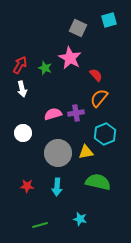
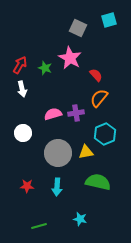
green line: moved 1 px left, 1 px down
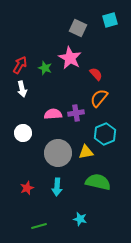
cyan square: moved 1 px right
red semicircle: moved 1 px up
pink semicircle: rotated 12 degrees clockwise
red star: moved 2 px down; rotated 24 degrees counterclockwise
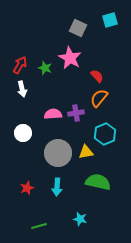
red semicircle: moved 1 px right, 2 px down
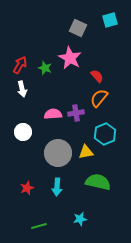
white circle: moved 1 px up
cyan star: rotated 24 degrees counterclockwise
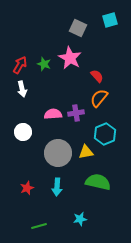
green star: moved 1 px left, 4 px up
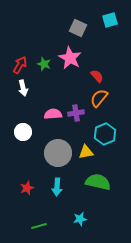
white arrow: moved 1 px right, 1 px up
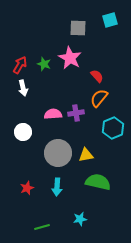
gray square: rotated 24 degrees counterclockwise
cyan hexagon: moved 8 px right, 6 px up
yellow triangle: moved 3 px down
green line: moved 3 px right, 1 px down
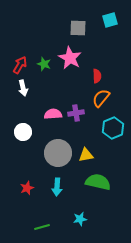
red semicircle: rotated 40 degrees clockwise
orange semicircle: moved 2 px right
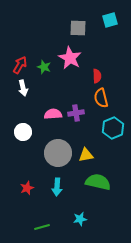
green star: moved 3 px down
orange semicircle: rotated 54 degrees counterclockwise
